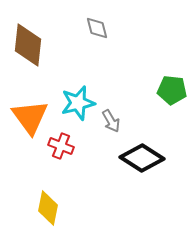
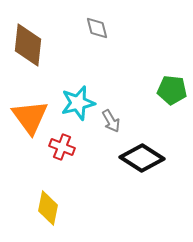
red cross: moved 1 px right, 1 px down
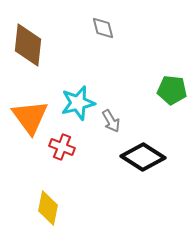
gray diamond: moved 6 px right
black diamond: moved 1 px right, 1 px up
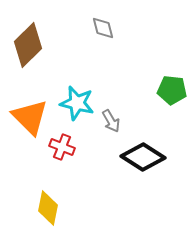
brown diamond: rotated 39 degrees clockwise
cyan star: moved 1 px left; rotated 28 degrees clockwise
orange triangle: rotated 9 degrees counterclockwise
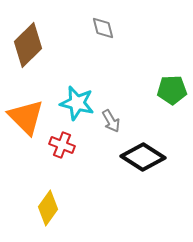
green pentagon: rotated 8 degrees counterclockwise
orange triangle: moved 4 px left
red cross: moved 2 px up
yellow diamond: rotated 24 degrees clockwise
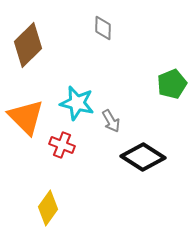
gray diamond: rotated 15 degrees clockwise
green pentagon: moved 6 px up; rotated 20 degrees counterclockwise
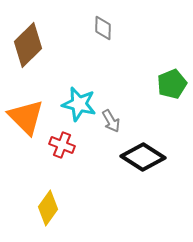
cyan star: moved 2 px right, 1 px down
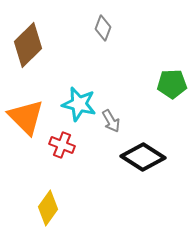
gray diamond: rotated 20 degrees clockwise
green pentagon: rotated 20 degrees clockwise
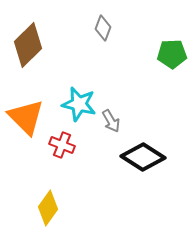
green pentagon: moved 30 px up
